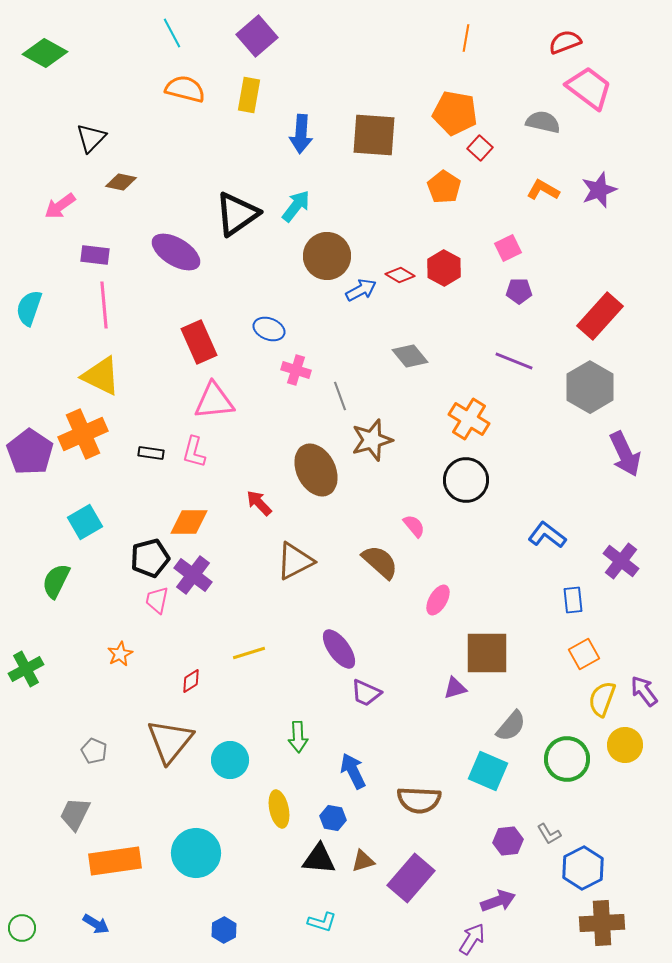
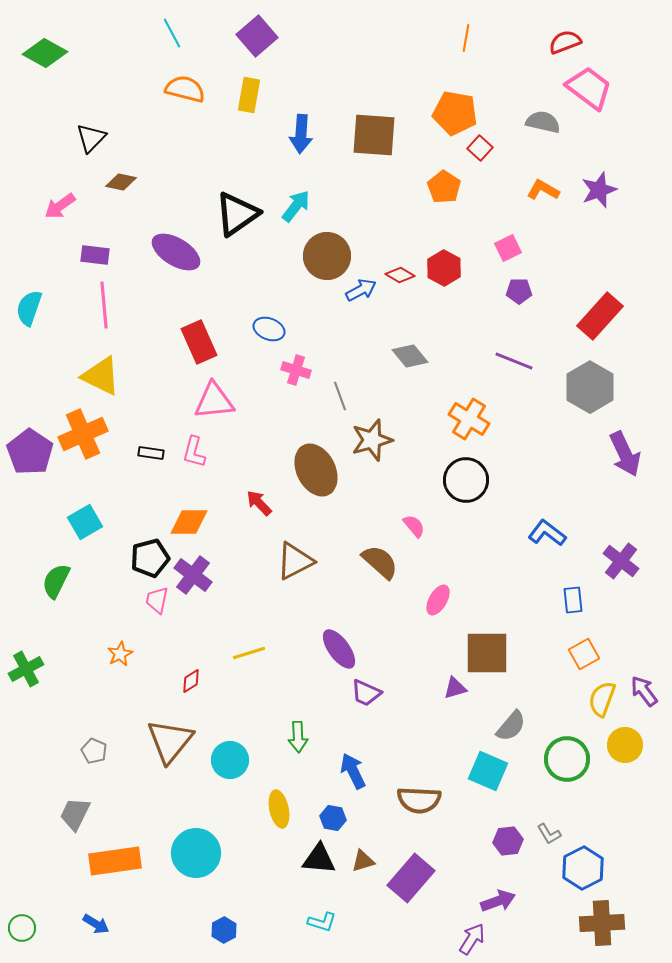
blue L-shape at (547, 535): moved 2 px up
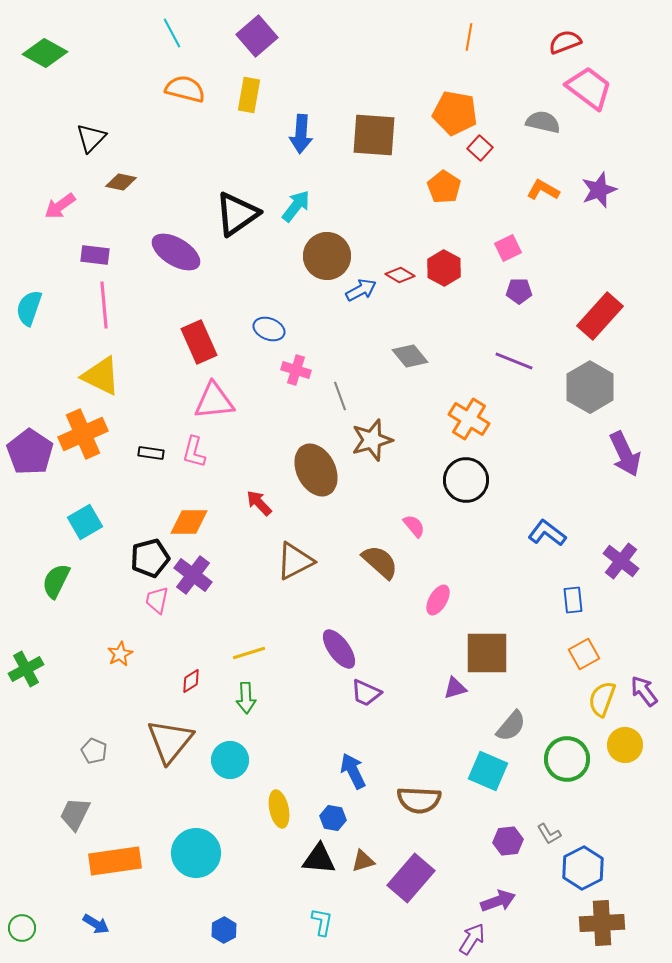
orange line at (466, 38): moved 3 px right, 1 px up
green arrow at (298, 737): moved 52 px left, 39 px up
cyan L-shape at (322, 922): rotated 96 degrees counterclockwise
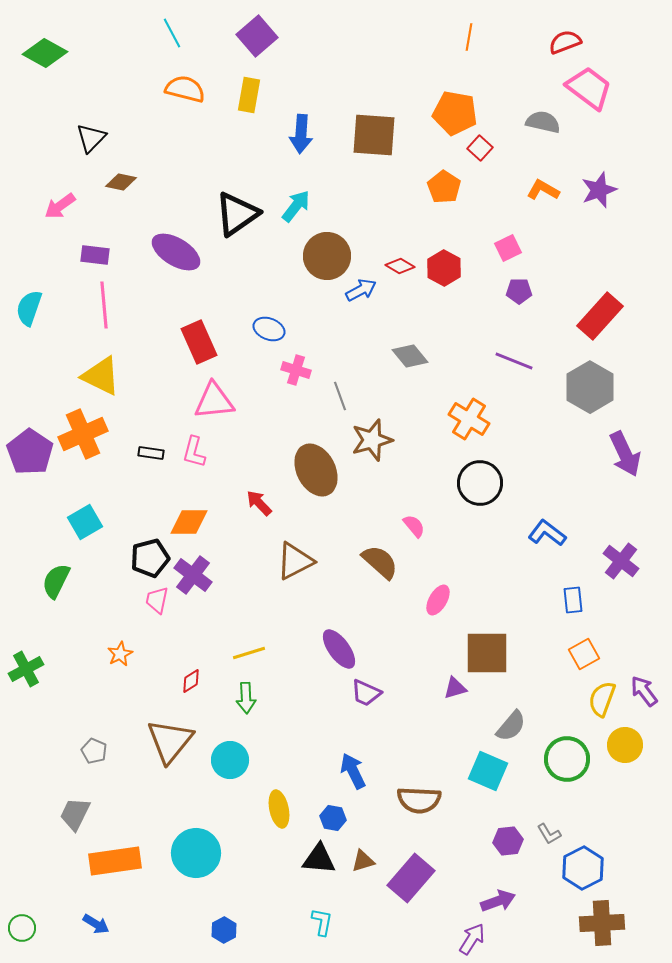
red diamond at (400, 275): moved 9 px up
black circle at (466, 480): moved 14 px right, 3 px down
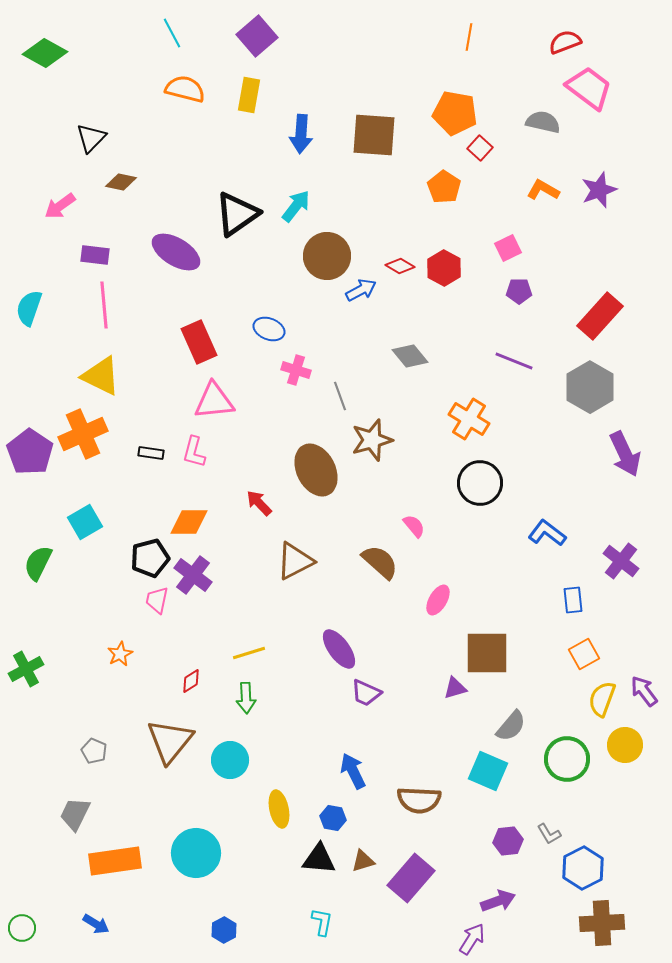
green semicircle at (56, 581): moved 18 px left, 18 px up
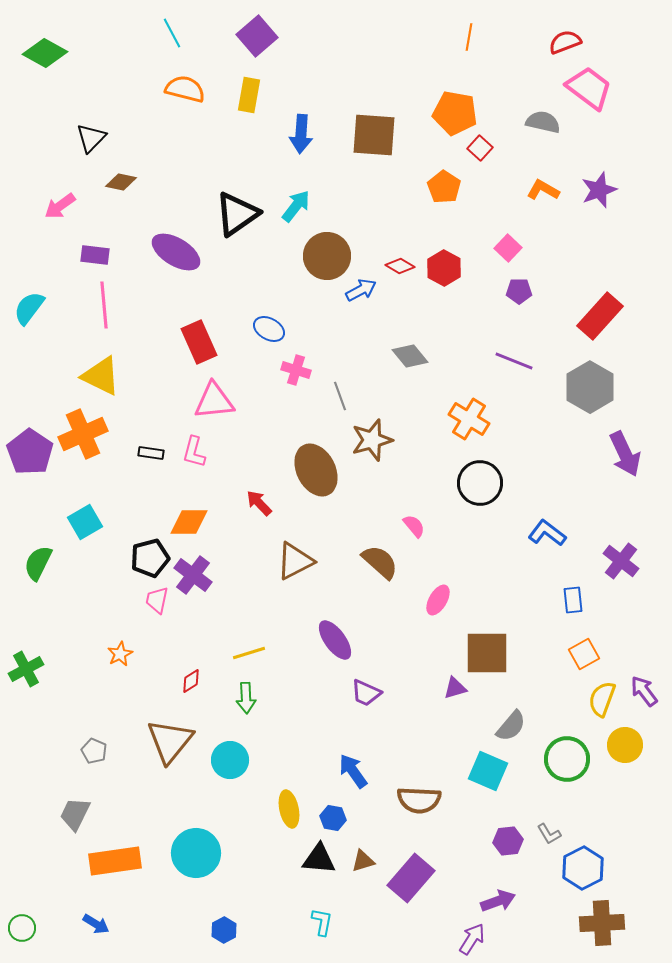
pink square at (508, 248): rotated 20 degrees counterclockwise
cyan semicircle at (29, 308): rotated 18 degrees clockwise
blue ellipse at (269, 329): rotated 8 degrees clockwise
purple ellipse at (339, 649): moved 4 px left, 9 px up
blue arrow at (353, 771): rotated 9 degrees counterclockwise
yellow ellipse at (279, 809): moved 10 px right
